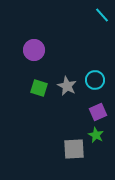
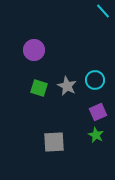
cyan line: moved 1 px right, 4 px up
gray square: moved 20 px left, 7 px up
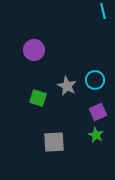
cyan line: rotated 28 degrees clockwise
green square: moved 1 px left, 10 px down
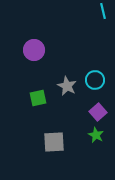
green square: rotated 30 degrees counterclockwise
purple square: rotated 18 degrees counterclockwise
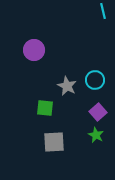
green square: moved 7 px right, 10 px down; rotated 18 degrees clockwise
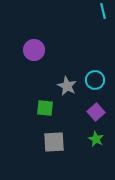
purple square: moved 2 px left
green star: moved 4 px down
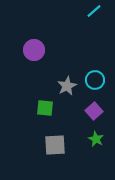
cyan line: moved 9 px left; rotated 63 degrees clockwise
gray star: rotated 18 degrees clockwise
purple square: moved 2 px left, 1 px up
gray square: moved 1 px right, 3 px down
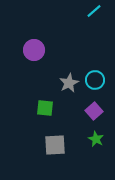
gray star: moved 2 px right, 3 px up
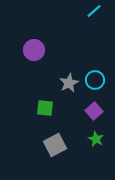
gray square: rotated 25 degrees counterclockwise
